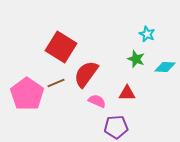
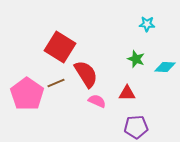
cyan star: moved 10 px up; rotated 21 degrees counterclockwise
red square: moved 1 px left
red semicircle: rotated 112 degrees clockwise
purple pentagon: moved 20 px right
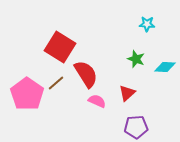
brown line: rotated 18 degrees counterclockwise
red triangle: rotated 42 degrees counterclockwise
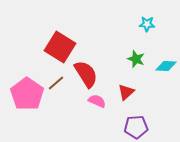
cyan diamond: moved 1 px right, 1 px up
red triangle: moved 1 px left, 1 px up
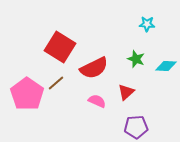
red semicircle: moved 8 px right, 6 px up; rotated 96 degrees clockwise
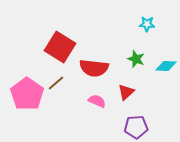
red semicircle: rotated 32 degrees clockwise
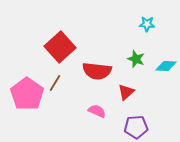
red square: rotated 16 degrees clockwise
red semicircle: moved 3 px right, 3 px down
brown line: moved 1 px left; rotated 18 degrees counterclockwise
pink semicircle: moved 10 px down
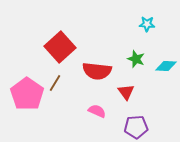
red triangle: rotated 24 degrees counterclockwise
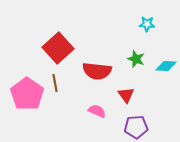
red square: moved 2 px left, 1 px down
brown line: rotated 42 degrees counterclockwise
red triangle: moved 3 px down
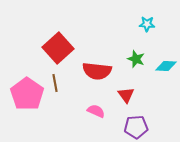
pink semicircle: moved 1 px left
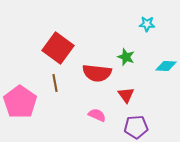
red square: rotated 12 degrees counterclockwise
green star: moved 10 px left, 2 px up
red semicircle: moved 2 px down
pink pentagon: moved 7 px left, 8 px down
pink semicircle: moved 1 px right, 4 px down
